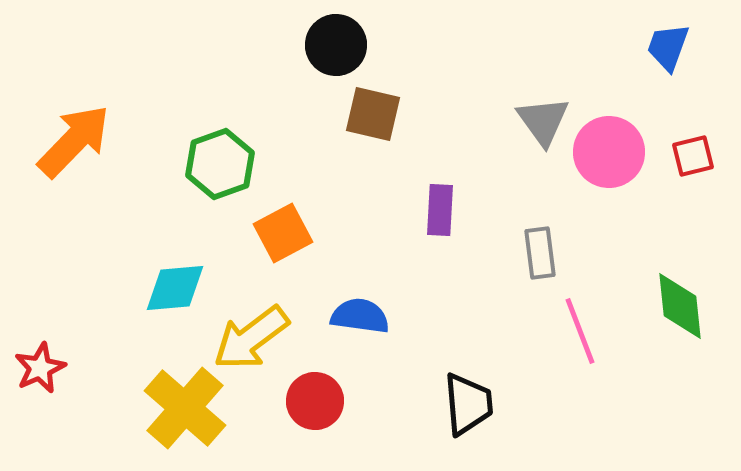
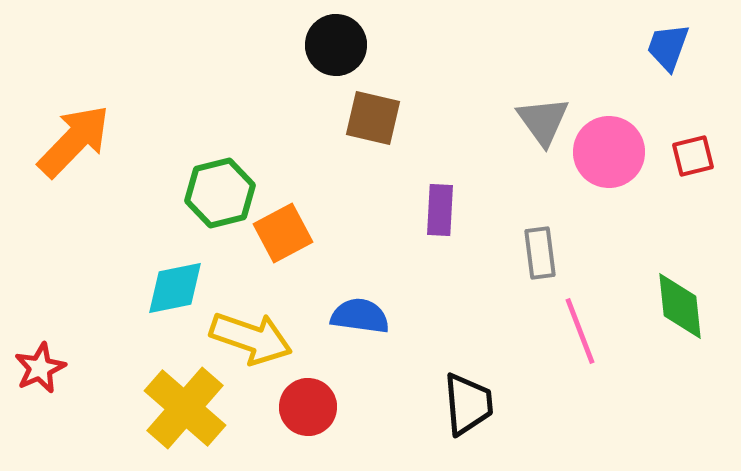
brown square: moved 4 px down
green hexagon: moved 29 px down; rotated 6 degrees clockwise
cyan diamond: rotated 6 degrees counterclockwise
yellow arrow: rotated 124 degrees counterclockwise
red circle: moved 7 px left, 6 px down
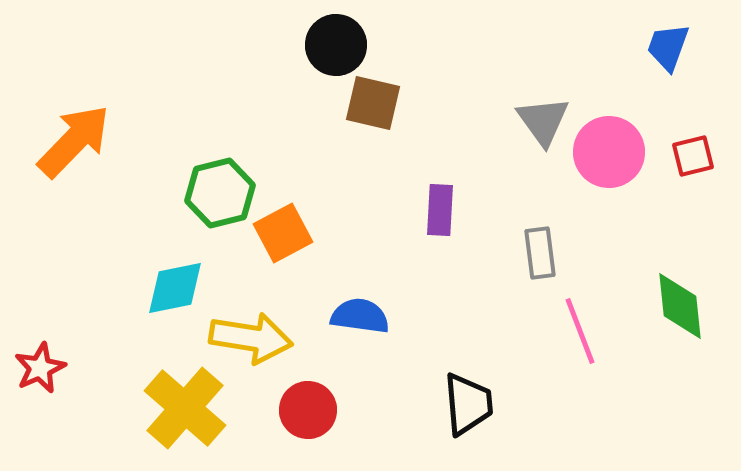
brown square: moved 15 px up
yellow arrow: rotated 10 degrees counterclockwise
red circle: moved 3 px down
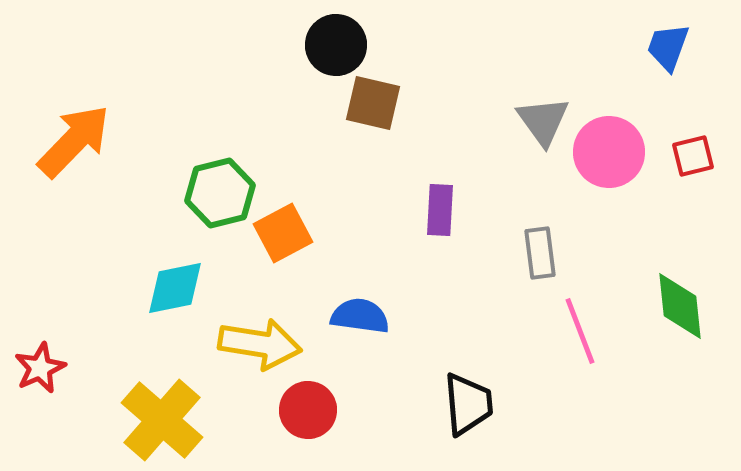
yellow arrow: moved 9 px right, 6 px down
yellow cross: moved 23 px left, 12 px down
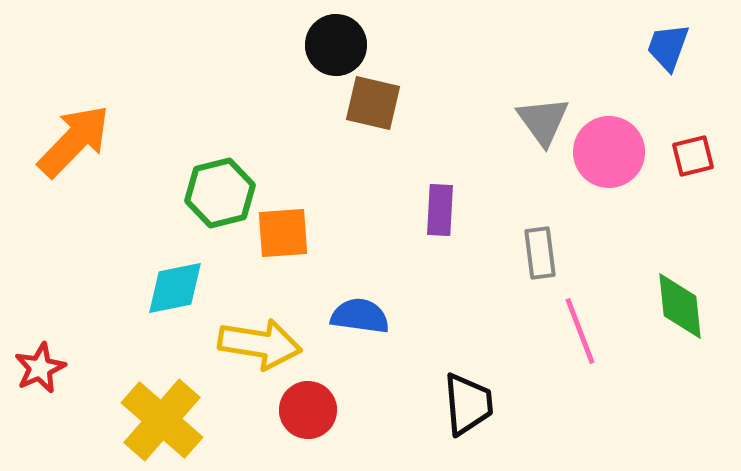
orange square: rotated 24 degrees clockwise
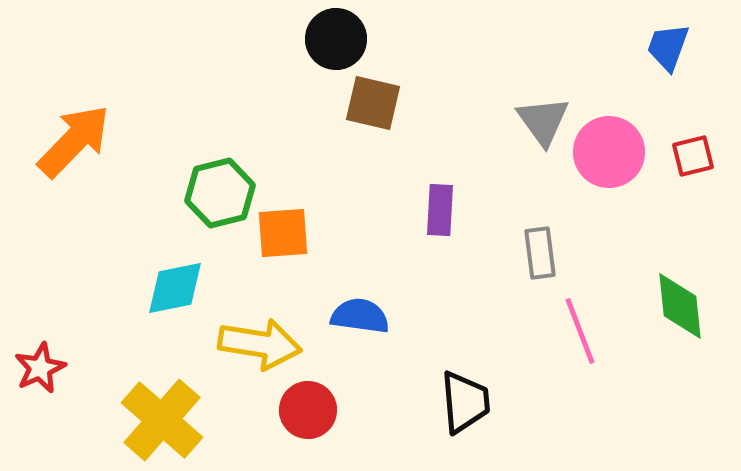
black circle: moved 6 px up
black trapezoid: moved 3 px left, 2 px up
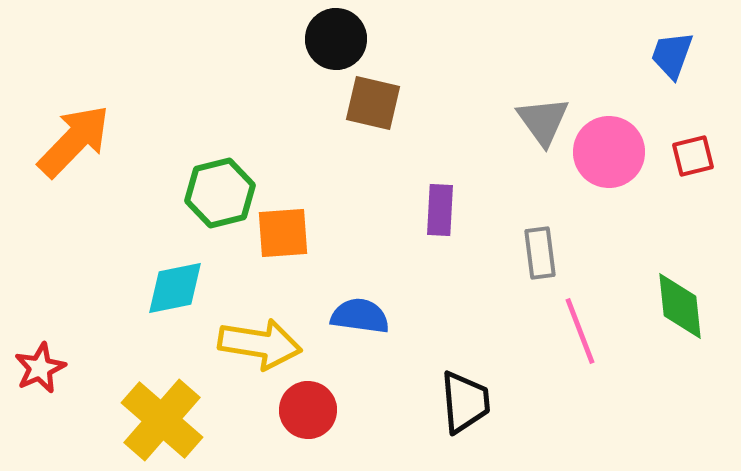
blue trapezoid: moved 4 px right, 8 px down
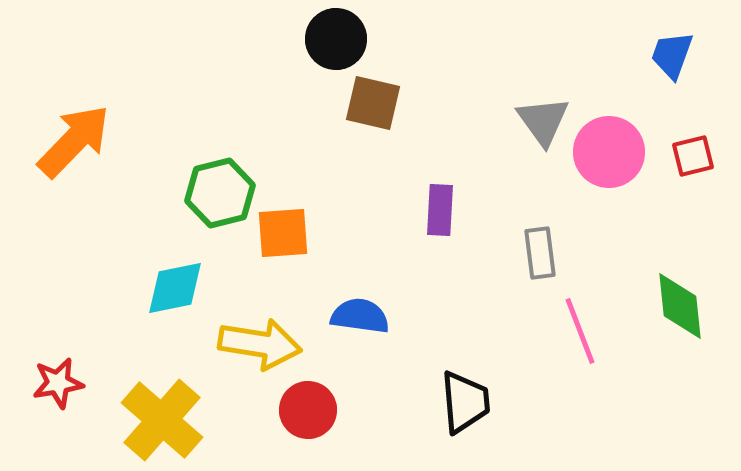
red star: moved 18 px right, 15 px down; rotated 15 degrees clockwise
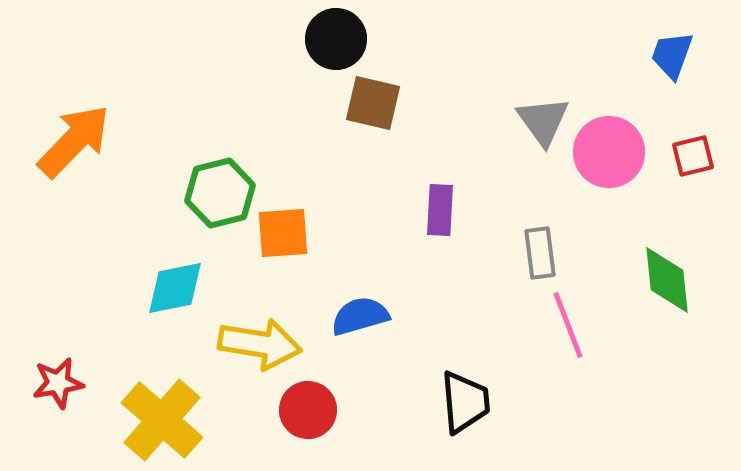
green diamond: moved 13 px left, 26 px up
blue semicircle: rotated 24 degrees counterclockwise
pink line: moved 12 px left, 6 px up
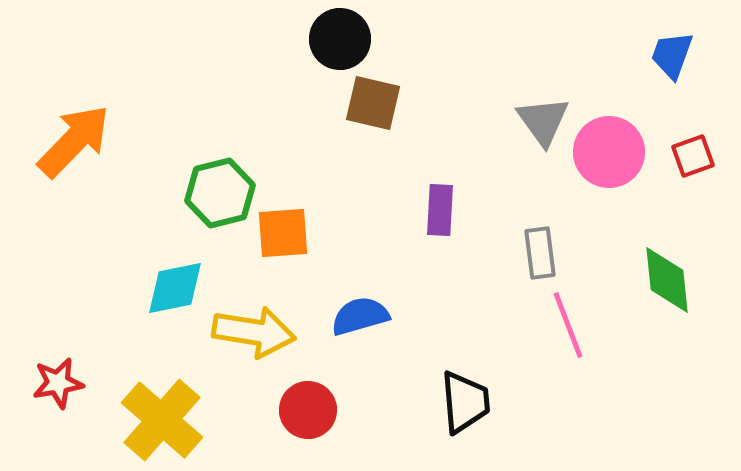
black circle: moved 4 px right
red square: rotated 6 degrees counterclockwise
yellow arrow: moved 6 px left, 12 px up
